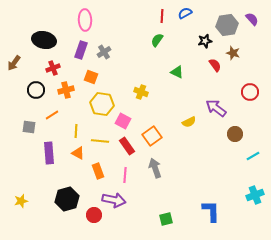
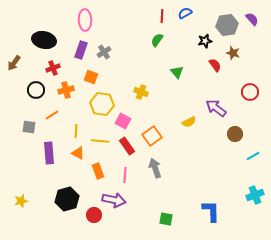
green triangle at (177, 72): rotated 24 degrees clockwise
green square at (166, 219): rotated 24 degrees clockwise
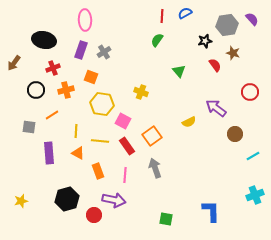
green triangle at (177, 72): moved 2 px right, 1 px up
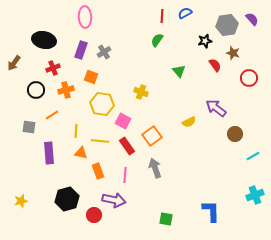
pink ellipse at (85, 20): moved 3 px up
red circle at (250, 92): moved 1 px left, 14 px up
orange triangle at (78, 153): moved 3 px right; rotated 16 degrees counterclockwise
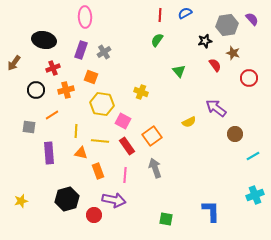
red line at (162, 16): moved 2 px left, 1 px up
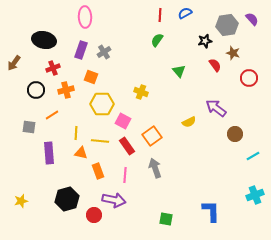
yellow hexagon at (102, 104): rotated 10 degrees counterclockwise
yellow line at (76, 131): moved 2 px down
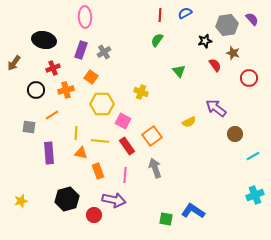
orange square at (91, 77): rotated 16 degrees clockwise
blue L-shape at (211, 211): moved 18 px left; rotated 55 degrees counterclockwise
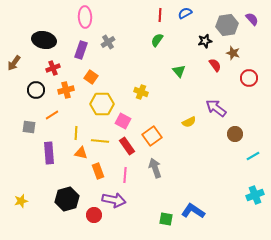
gray cross at (104, 52): moved 4 px right, 10 px up
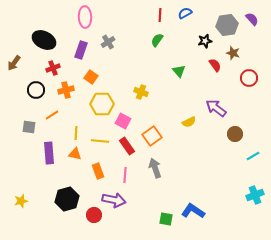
black ellipse at (44, 40): rotated 15 degrees clockwise
orange triangle at (81, 153): moved 6 px left, 1 px down
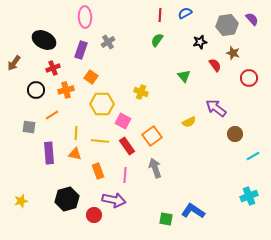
black star at (205, 41): moved 5 px left, 1 px down
green triangle at (179, 71): moved 5 px right, 5 px down
cyan cross at (255, 195): moved 6 px left, 1 px down
